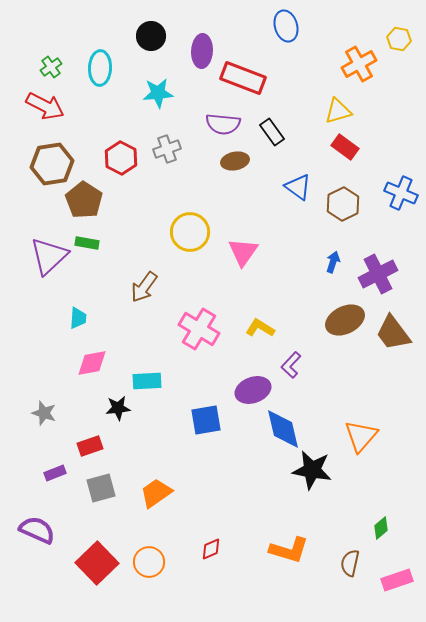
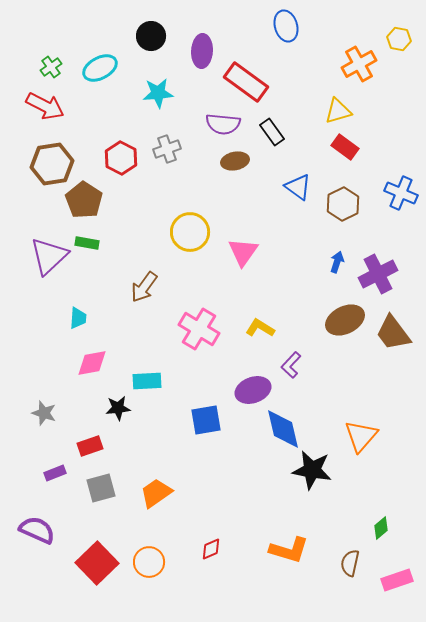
cyan ellipse at (100, 68): rotated 60 degrees clockwise
red rectangle at (243, 78): moved 3 px right, 4 px down; rotated 15 degrees clockwise
blue arrow at (333, 262): moved 4 px right
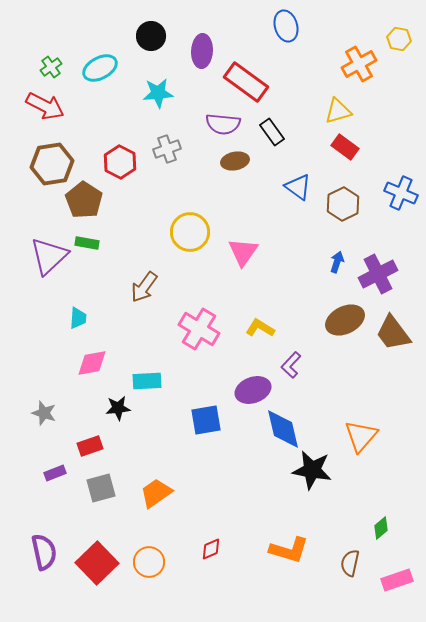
red hexagon at (121, 158): moved 1 px left, 4 px down
purple semicircle at (37, 530): moved 7 px right, 22 px down; rotated 54 degrees clockwise
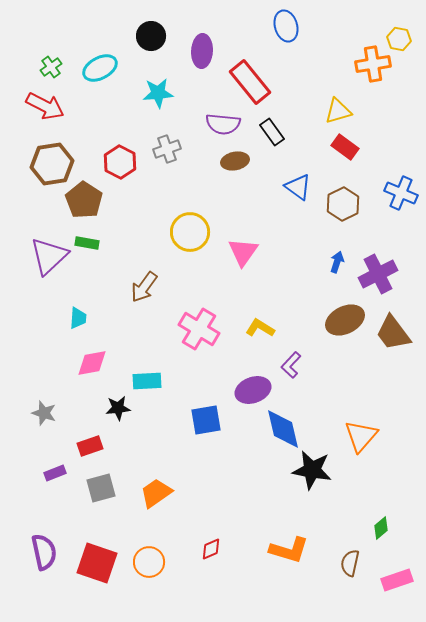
orange cross at (359, 64): moved 14 px right; rotated 20 degrees clockwise
red rectangle at (246, 82): moved 4 px right; rotated 15 degrees clockwise
red square at (97, 563): rotated 27 degrees counterclockwise
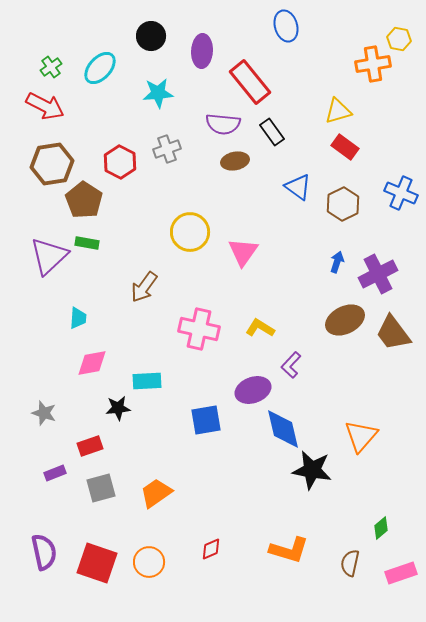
cyan ellipse at (100, 68): rotated 20 degrees counterclockwise
pink cross at (199, 329): rotated 18 degrees counterclockwise
pink rectangle at (397, 580): moved 4 px right, 7 px up
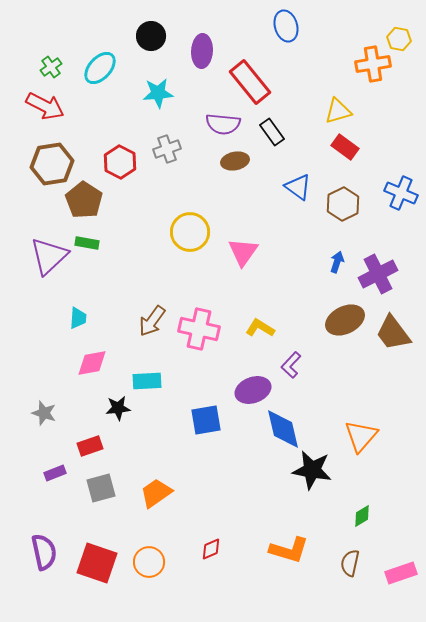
brown arrow at (144, 287): moved 8 px right, 34 px down
green diamond at (381, 528): moved 19 px left, 12 px up; rotated 10 degrees clockwise
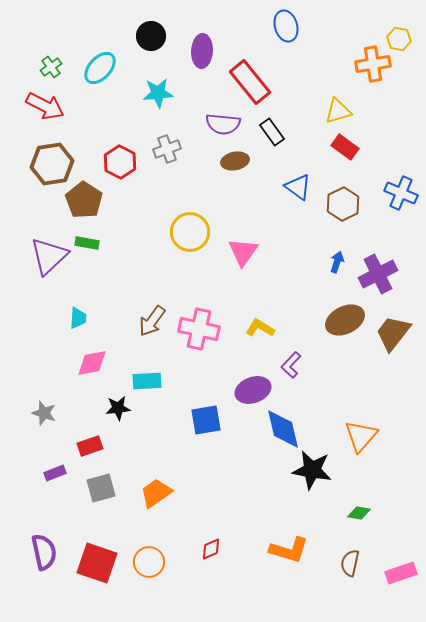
brown trapezoid at (393, 333): rotated 75 degrees clockwise
green diamond at (362, 516): moved 3 px left, 3 px up; rotated 40 degrees clockwise
